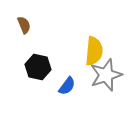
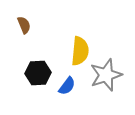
yellow semicircle: moved 14 px left
black hexagon: moved 6 px down; rotated 15 degrees counterclockwise
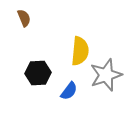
brown semicircle: moved 7 px up
blue semicircle: moved 2 px right, 5 px down
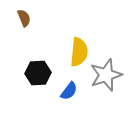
yellow semicircle: moved 1 px left, 1 px down
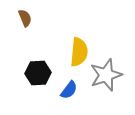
brown semicircle: moved 1 px right
blue semicircle: moved 1 px up
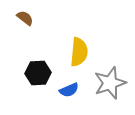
brown semicircle: rotated 30 degrees counterclockwise
gray star: moved 4 px right, 8 px down
blue semicircle: rotated 30 degrees clockwise
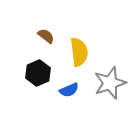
brown semicircle: moved 21 px right, 18 px down
yellow semicircle: rotated 12 degrees counterclockwise
black hexagon: rotated 20 degrees counterclockwise
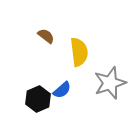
black hexagon: moved 26 px down
blue semicircle: moved 7 px left; rotated 18 degrees counterclockwise
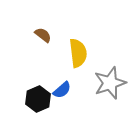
brown semicircle: moved 3 px left, 1 px up
yellow semicircle: moved 1 px left, 1 px down
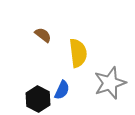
blue semicircle: rotated 24 degrees counterclockwise
black hexagon: rotated 10 degrees counterclockwise
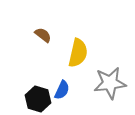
yellow semicircle: rotated 20 degrees clockwise
gray star: rotated 12 degrees clockwise
black hexagon: rotated 10 degrees counterclockwise
